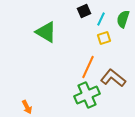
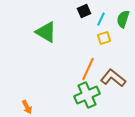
orange line: moved 2 px down
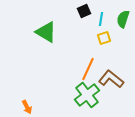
cyan line: rotated 16 degrees counterclockwise
brown L-shape: moved 2 px left, 1 px down
green cross: rotated 15 degrees counterclockwise
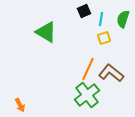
brown L-shape: moved 6 px up
orange arrow: moved 7 px left, 2 px up
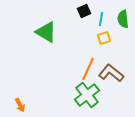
green semicircle: rotated 24 degrees counterclockwise
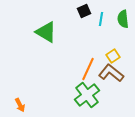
yellow square: moved 9 px right, 18 px down; rotated 16 degrees counterclockwise
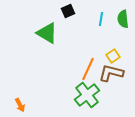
black square: moved 16 px left
green triangle: moved 1 px right, 1 px down
brown L-shape: rotated 25 degrees counterclockwise
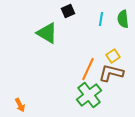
green cross: moved 2 px right
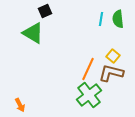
black square: moved 23 px left
green semicircle: moved 5 px left
green triangle: moved 14 px left
yellow square: rotated 16 degrees counterclockwise
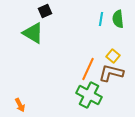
green cross: rotated 25 degrees counterclockwise
